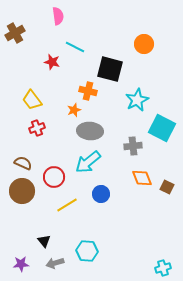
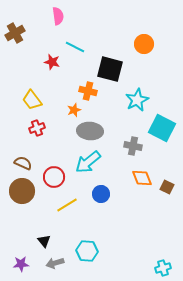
gray cross: rotated 18 degrees clockwise
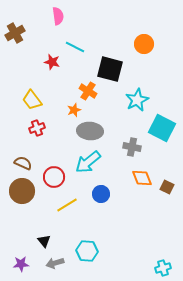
orange cross: rotated 18 degrees clockwise
gray cross: moved 1 px left, 1 px down
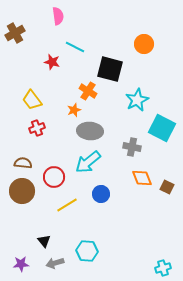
brown semicircle: rotated 18 degrees counterclockwise
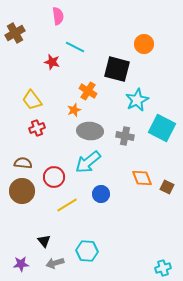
black square: moved 7 px right
gray cross: moved 7 px left, 11 px up
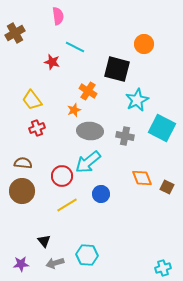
red circle: moved 8 px right, 1 px up
cyan hexagon: moved 4 px down
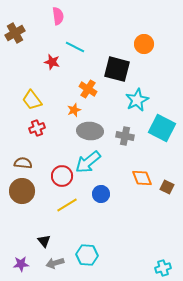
orange cross: moved 2 px up
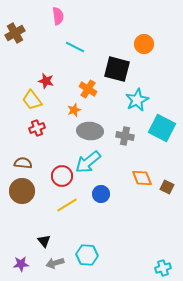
red star: moved 6 px left, 19 px down
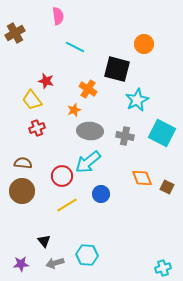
cyan square: moved 5 px down
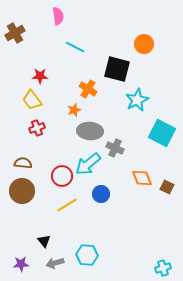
red star: moved 6 px left, 5 px up; rotated 14 degrees counterclockwise
gray cross: moved 10 px left, 12 px down; rotated 12 degrees clockwise
cyan arrow: moved 2 px down
